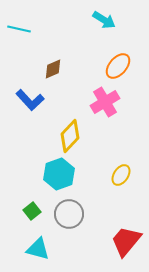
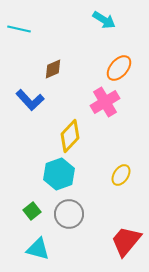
orange ellipse: moved 1 px right, 2 px down
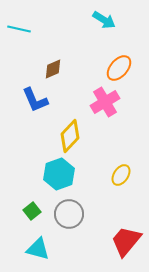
blue L-shape: moved 5 px right; rotated 20 degrees clockwise
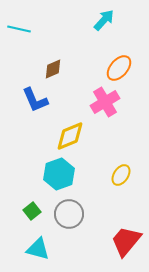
cyan arrow: rotated 80 degrees counterclockwise
yellow diamond: rotated 24 degrees clockwise
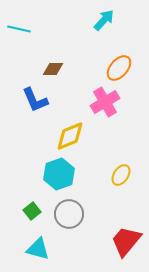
brown diamond: rotated 25 degrees clockwise
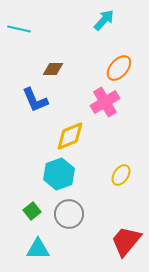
cyan triangle: rotated 15 degrees counterclockwise
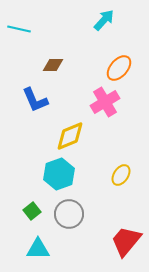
brown diamond: moved 4 px up
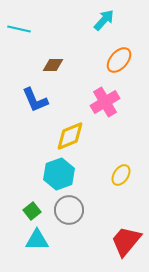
orange ellipse: moved 8 px up
gray circle: moved 4 px up
cyan triangle: moved 1 px left, 9 px up
